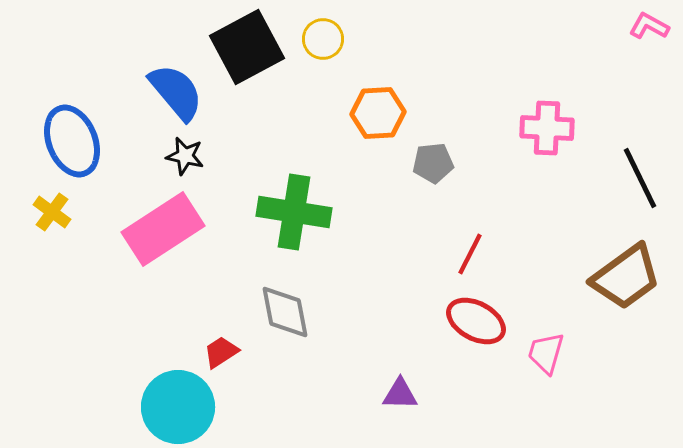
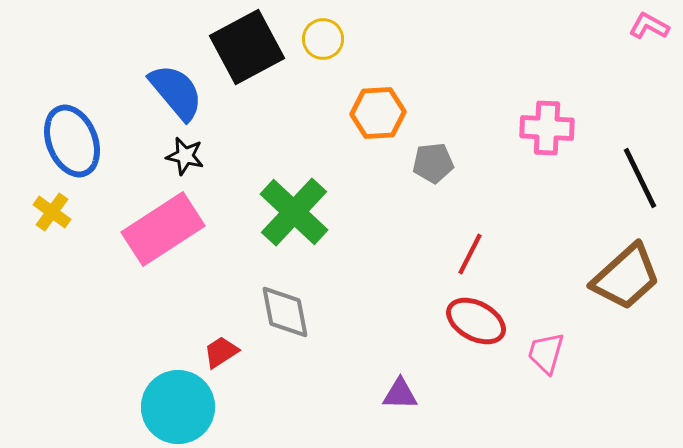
green cross: rotated 34 degrees clockwise
brown trapezoid: rotated 6 degrees counterclockwise
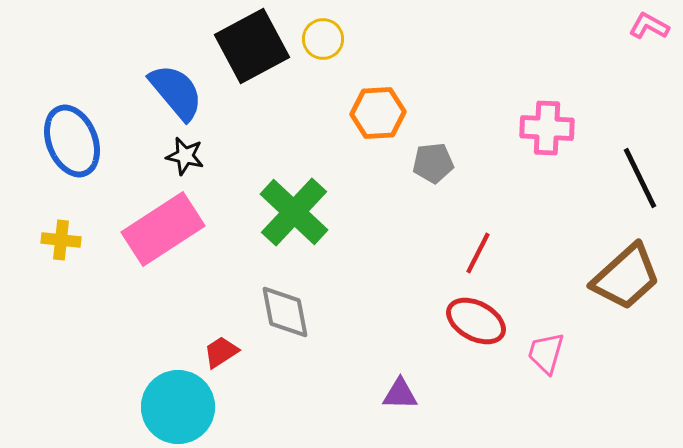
black square: moved 5 px right, 1 px up
yellow cross: moved 9 px right, 28 px down; rotated 30 degrees counterclockwise
red line: moved 8 px right, 1 px up
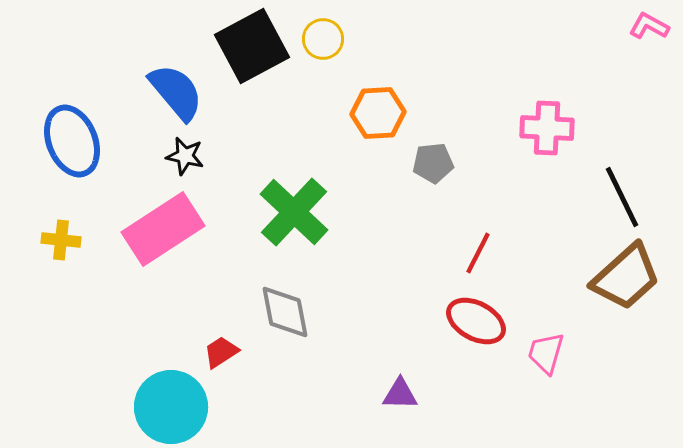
black line: moved 18 px left, 19 px down
cyan circle: moved 7 px left
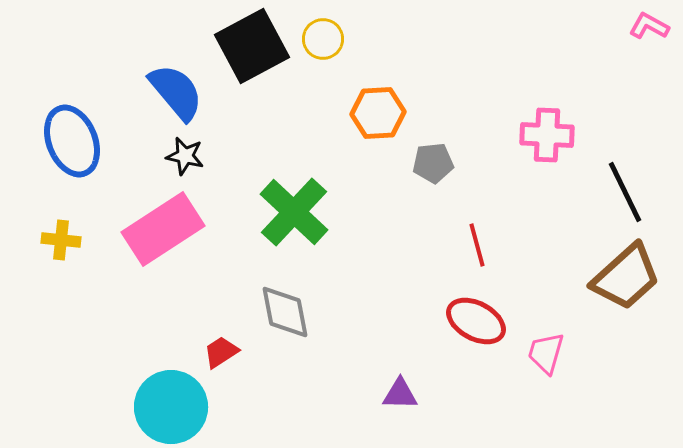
pink cross: moved 7 px down
black line: moved 3 px right, 5 px up
red line: moved 1 px left, 8 px up; rotated 42 degrees counterclockwise
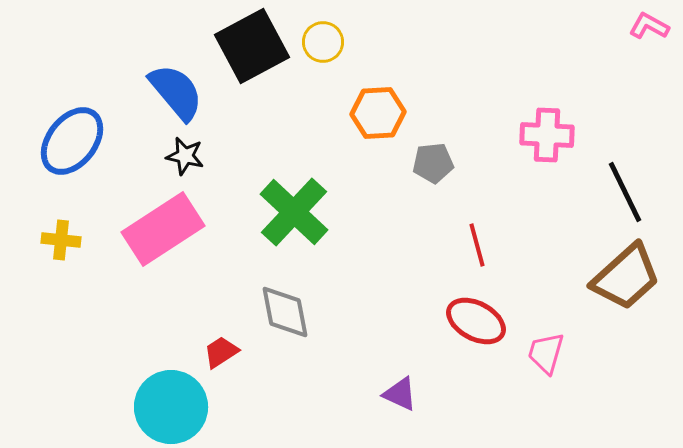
yellow circle: moved 3 px down
blue ellipse: rotated 60 degrees clockwise
purple triangle: rotated 24 degrees clockwise
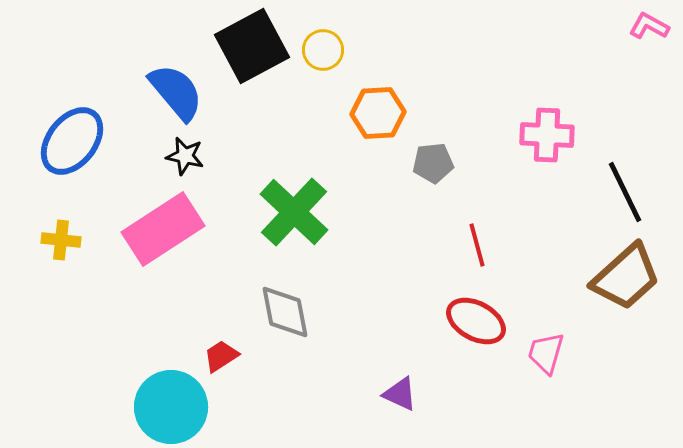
yellow circle: moved 8 px down
red trapezoid: moved 4 px down
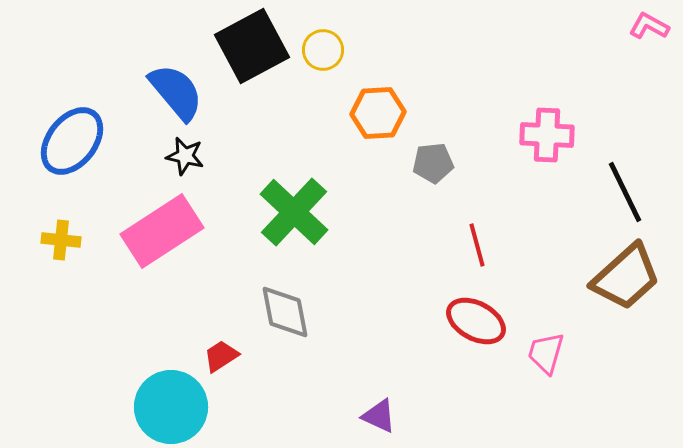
pink rectangle: moved 1 px left, 2 px down
purple triangle: moved 21 px left, 22 px down
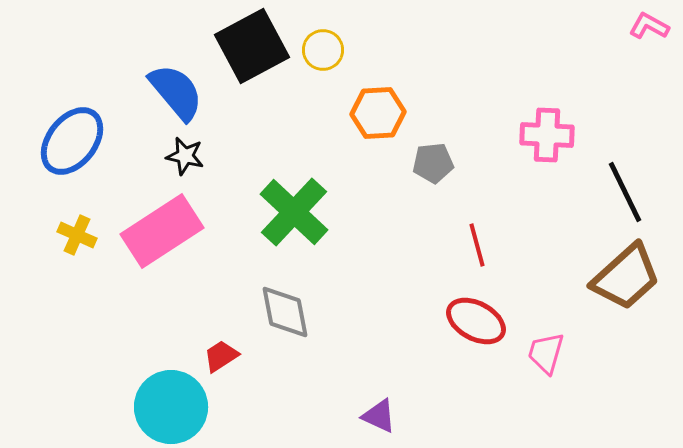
yellow cross: moved 16 px right, 5 px up; rotated 18 degrees clockwise
